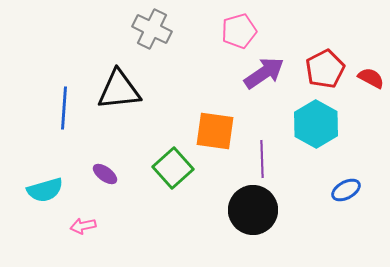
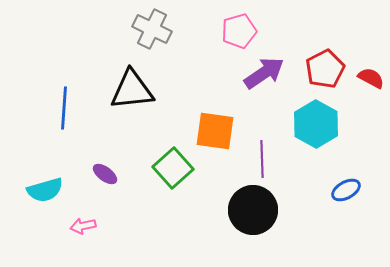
black triangle: moved 13 px right
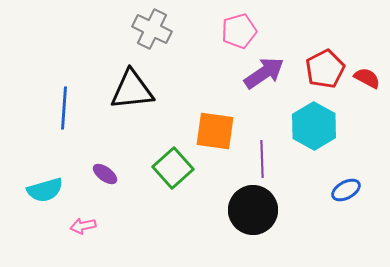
red semicircle: moved 4 px left
cyan hexagon: moved 2 px left, 2 px down
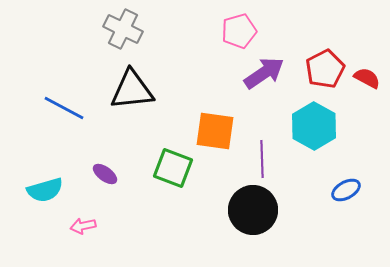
gray cross: moved 29 px left
blue line: rotated 66 degrees counterclockwise
green square: rotated 27 degrees counterclockwise
